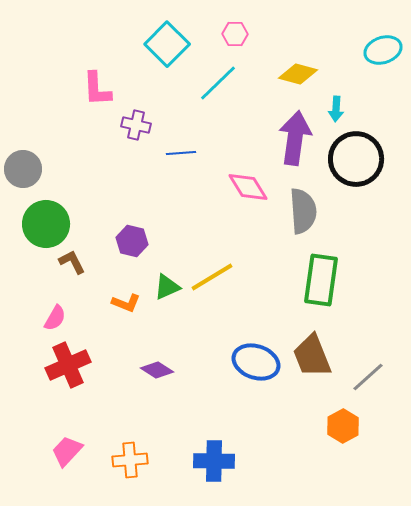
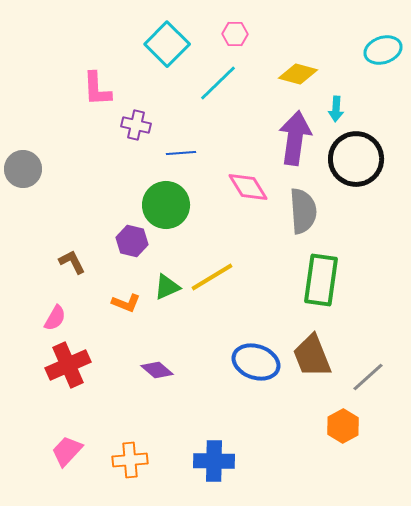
green circle: moved 120 px right, 19 px up
purple diamond: rotated 8 degrees clockwise
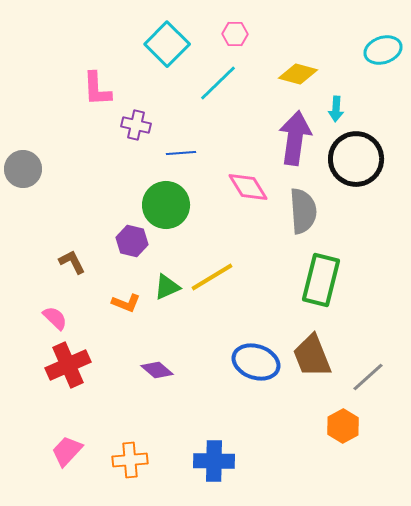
green rectangle: rotated 6 degrees clockwise
pink semicircle: rotated 76 degrees counterclockwise
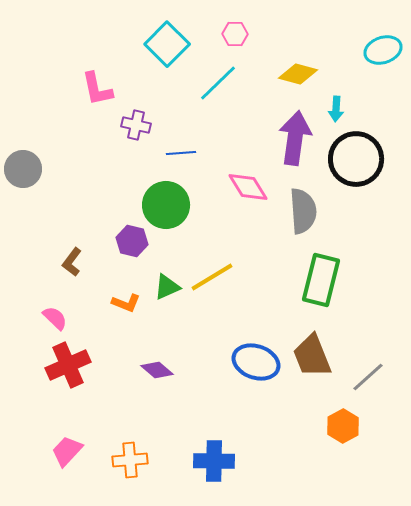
pink L-shape: rotated 9 degrees counterclockwise
brown L-shape: rotated 116 degrees counterclockwise
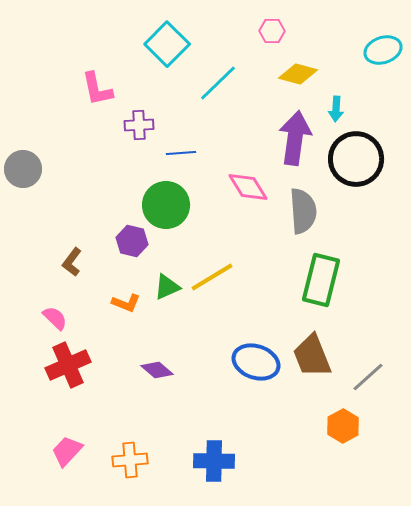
pink hexagon: moved 37 px right, 3 px up
purple cross: moved 3 px right; rotated 16 degrees counterclockwise
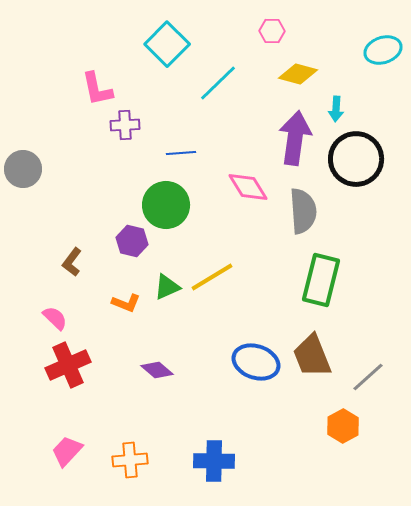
purple cross: moved 14 px left
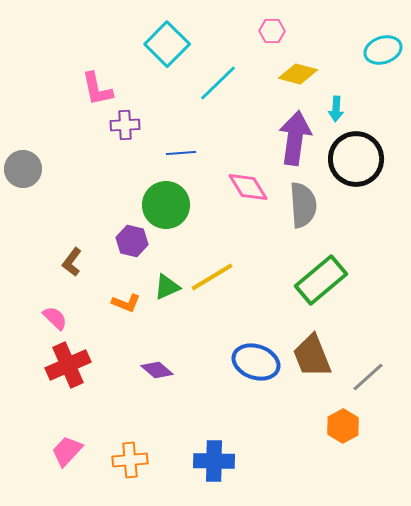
gray semicircle: moved 6 px up
green rectangle: rotated 36 degrees clockwise
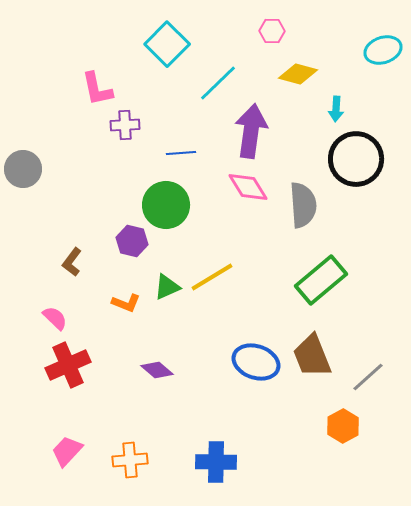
purple arrow: moved 44 px left, 7 px up
blue cross: moved 2 px right, 1 px down
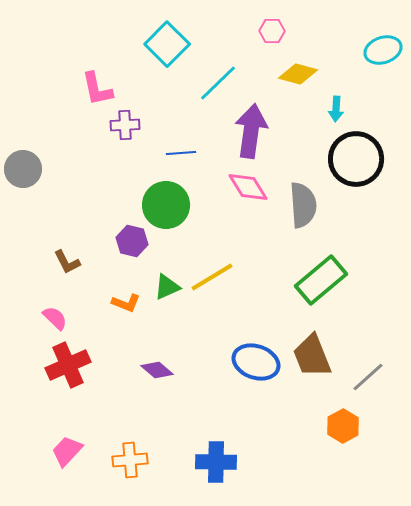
brown L-shape: moved 5 px left; rotated 64 degrees counterclockwise
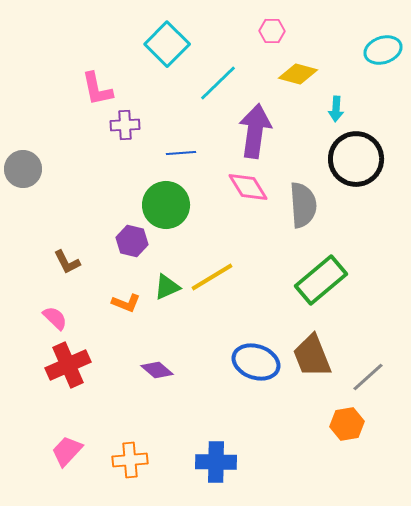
purple arrow: moved 4 px right
orange hexagon: moved 4 px right, 2 px up; rotated 20 degrees clockwise
